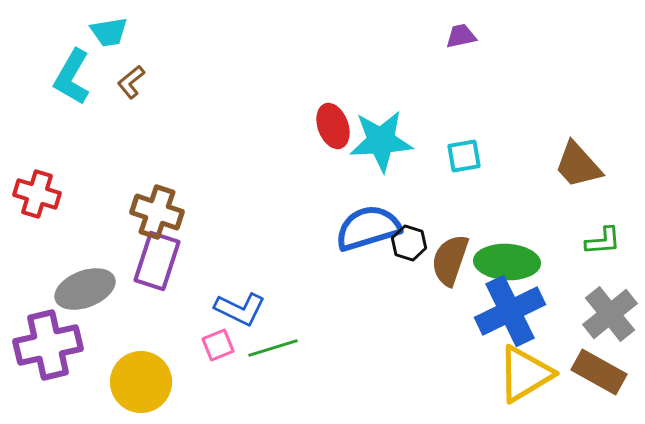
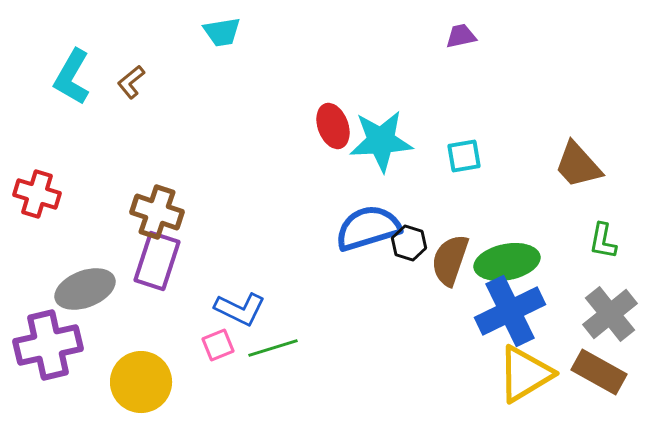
cyan trapezoid: moved 113 px right
green L-shape: rotated 105 degrees clockwise
green ellipse: rotated 14 degrees counterclockwise
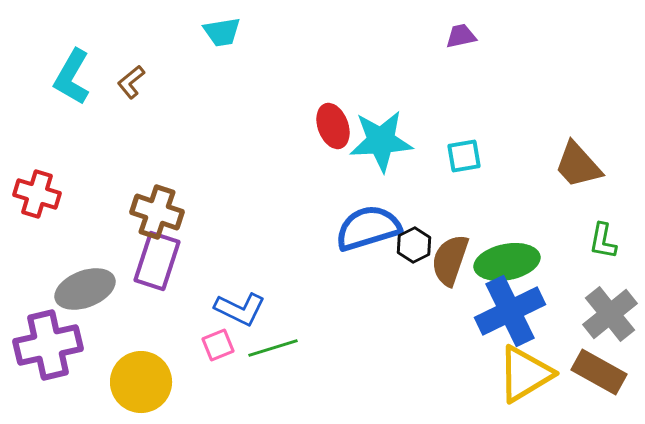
black hexagon: moved 5 px right, 2 px down; rotated 16 degrees clockwise
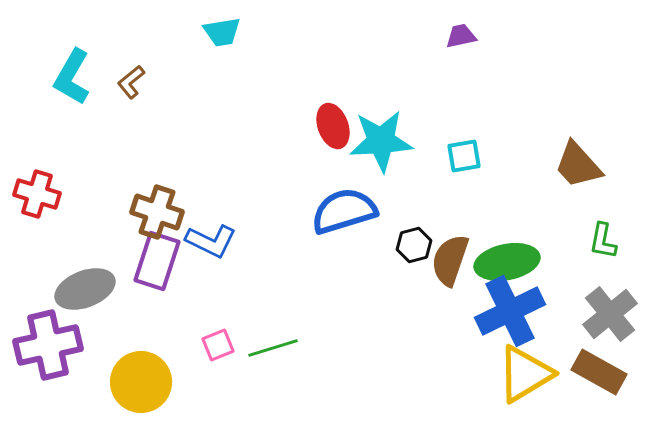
blue semicircle: moved 24 px left, 17 px up
black hexagon: rotated 12 degrees clockwise
blue L-shape: moved 29 px left, 68 px up
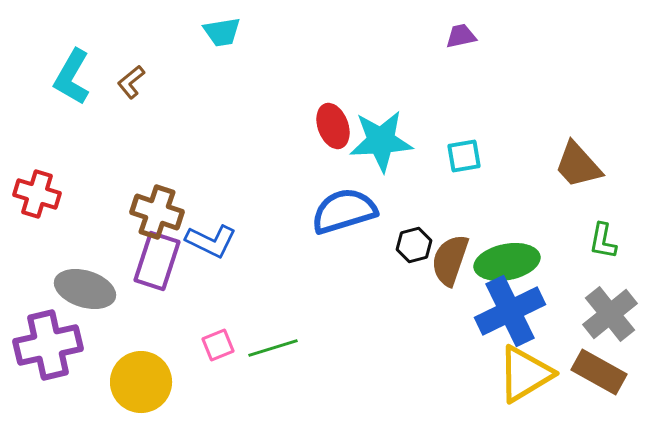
gray ellipse: rotated 38 degrees clockwise
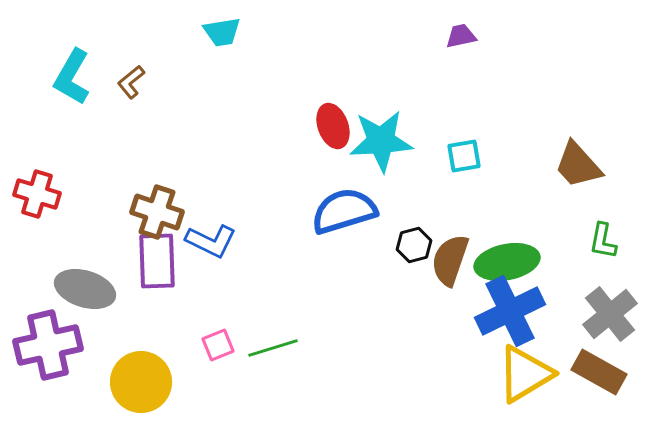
purple rectangle: rotated 20 degrees counterclockwise
